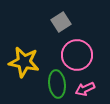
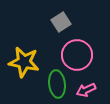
pink arrow: moved 1 px right, 1 px down
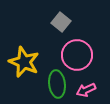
gray square: rotated 18 degrees counterclockwise
yellow star: rotated 12 degrees clockwise
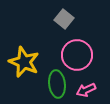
gray square: moved 3 px right, 3 px up
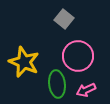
pink circle: moved 1 px right, 1 px down
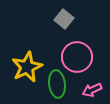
pink circle: moved 1 px left, 1 px down
yellow star: moved 3 px right, 5 px down; rotated 24 degrees clockwise
pink arrow: moved 6 px right
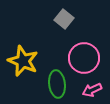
pink circle: moved 7 px right, 1 px down
yellow star: moved 4 px left, 6 px up; rotated 24 degrees counterclockwise
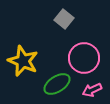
green ellipse: rotated 64 degrees clockwise
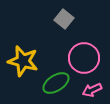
yellow star: rotated 8 degrees counterclockwise
green ellipse: moved 1 px left, 1 px up
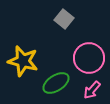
pink circle: moved 5 px right
pink arrow: rotated 24 degrees counterclockwise
